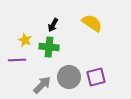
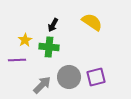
yellow semicircle: moved 1 px up
yellow star: rotated 16 degrees clockwise
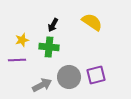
yellow star: moved 3 px left; rotated 16 degrees clockwise
purple square: moved 2 px up
gray arrow: rotated 18 degrees clockwise
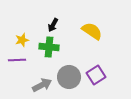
yellow semicircle: moved 9 px down
purple square: rotated 18 degrees counterclockwise
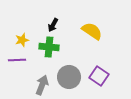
purple square: moved 3 px right, 1 px down; rotated 24 degrees counterclockwise
gray arrow: rotated 42 degrees counterclockwise
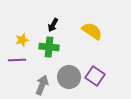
purple square: moved 4 px left
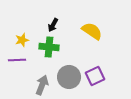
purple square: rotated 30 degrees clockwise
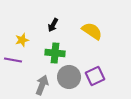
green cross: moved 6 px right, 6 px down
purple line: moved 4 px left; rotated 12 degrees clockwise
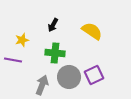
purple square: moved 1 px left, 1 px up
